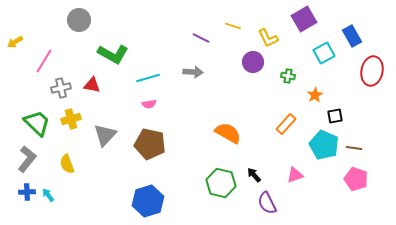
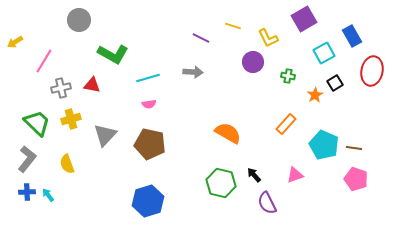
black square: moved 33 px up; rotated 21 degrees counterclockwise
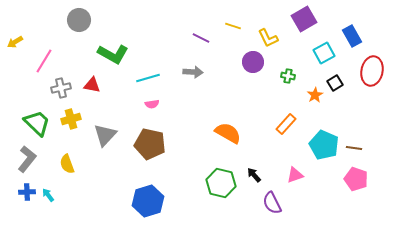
pink semicircle: moved 3 px right
purple semicircle: moved 5 px right
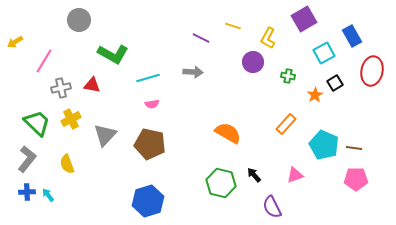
yellow L-shape: rotated 55 degrees clockwise
yellow cross: rotated 12 degrees counterclockwise
pink pentagon: rotated 20 degrees counterclockwise
purple semicircle: moved 4 px down
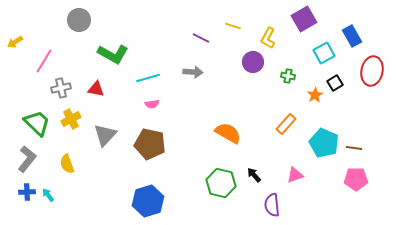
red triangle: moved 4 px right, 4 px down
cyan pentagon: moved 2 px up
purple semicircle: moved 2 px up; rotated 20 degrees clockwise
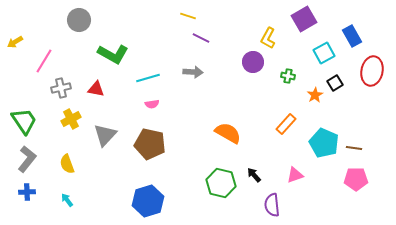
yellow line: moved 45 px left, 10 px up
green trapezoid: moved 13 px left, 2 px up; rotated 12 degrees clockwise
cyan arrow: moved 19 px right, 5 px down
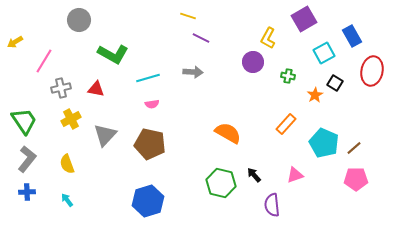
black square: rotated 28 degrees counterclockwise
brown line: rotated 49 degrees counterclockwise
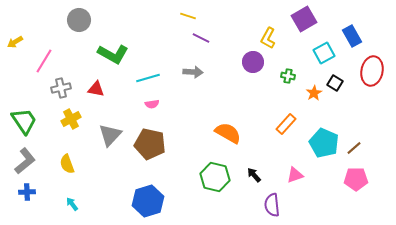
orange star: moved 1 px left, 2 px up
gray triangle: moved 5 px right
gray L-shape: moved 2 px left, 2 px down; rotated 12 degrees clockwise
green hexagon: moved 6 px left, 6 px up
cyan arrow: moved 5 px right, 4 px down
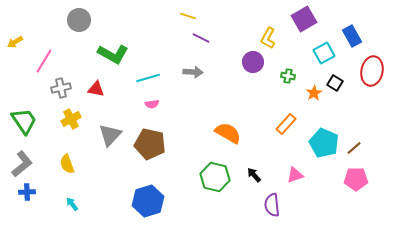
gray L-shape: moved 3 px left, 3 px down
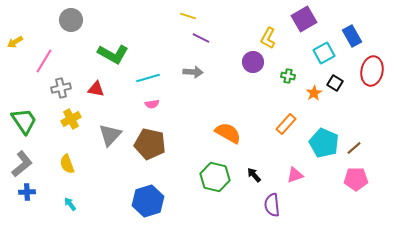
gray circle: moved 8 px left
cyan arrow: moved 2 px left
